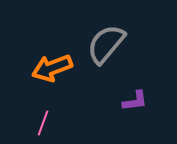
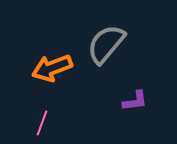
pink line: moved 1 px left
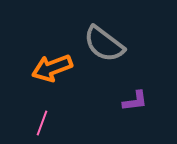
gray semicircle: moved 2 px left; rotated 93 degrees counterclockwise
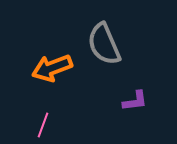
gray semicircle: rotated 30 degrees clockwise
pink line: moved 1 px right, 2 px down
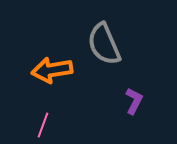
orange arrow: moved 2 px down; rotated 12 degrees clockwise
purple L-shape: moved 1 px left; rotated 56 degrees counterclockwise
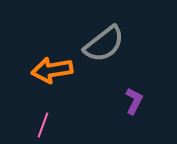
gray semicircle: rotated 105 degrees counterclockwise
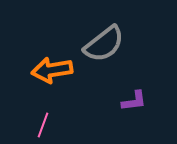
purple L-shape: rotated 56 degrees clockwise
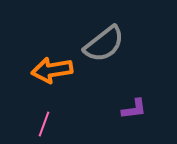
purple L-shape: moved 8 px down
pink line: moved 1 px right, 1 px up
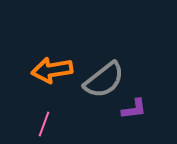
gray semicircle: moved 36 px down
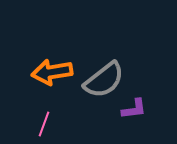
orange arrow: moved 2 px down
